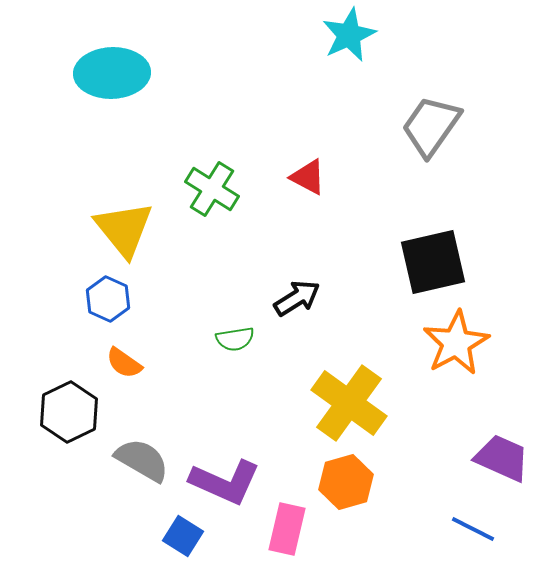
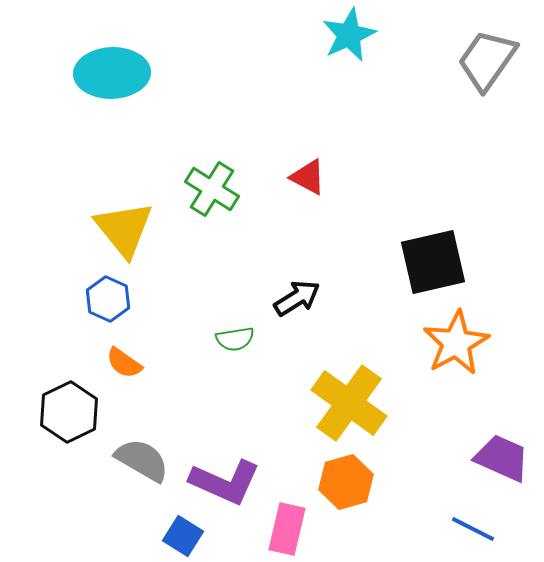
gray trapezoid: moved 56 px right, 66 px up
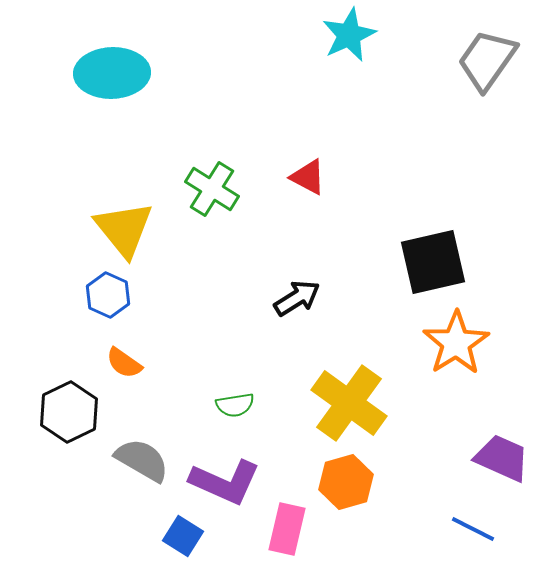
blue hexagon: moved 4 px up
green semicircle: moved 66 px down
orange star: rotated 4 degrees counterclockwise
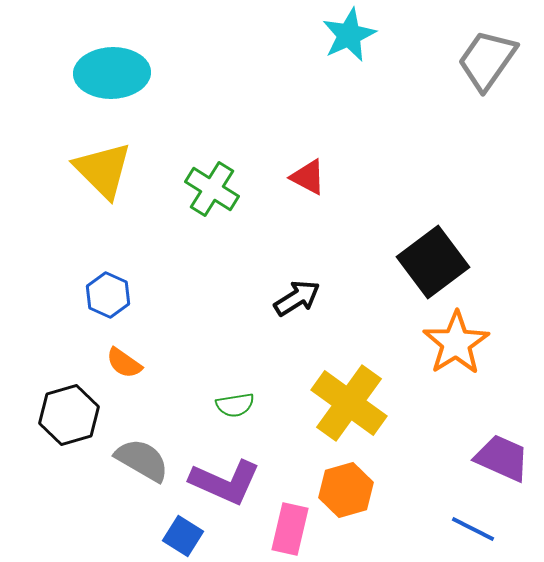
yellow triangle: moved 21 px left, 59 px up; rotated 6 degrees counterclockwise
black square: rotated 24 degrees counterclockwise
black hexagon: moved 3 px down; rotated 10 degrees clockwise
orange hexagon: moved 8 px down
pink rectangle: moved 3 px right
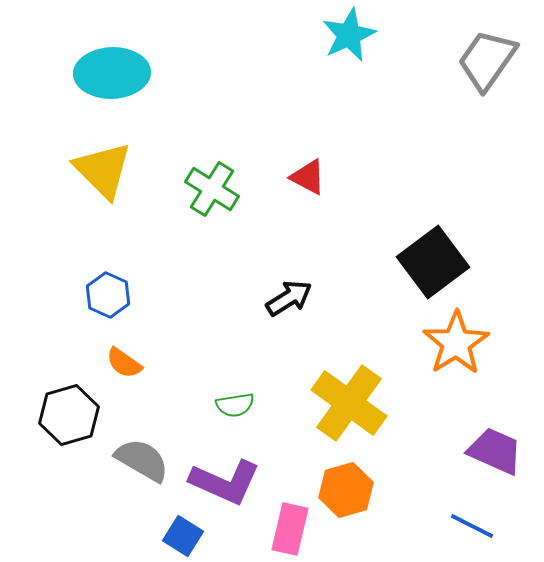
black arrow: moved 8 px left
purple trapezoid: moved 7 px left, 7 px up
blue line: moved 1 px left, 3 px up
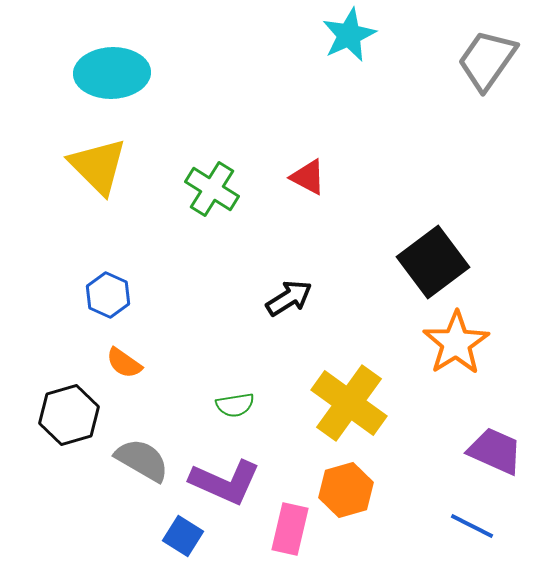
yellow triangle: moved 5 px left, 4 px up
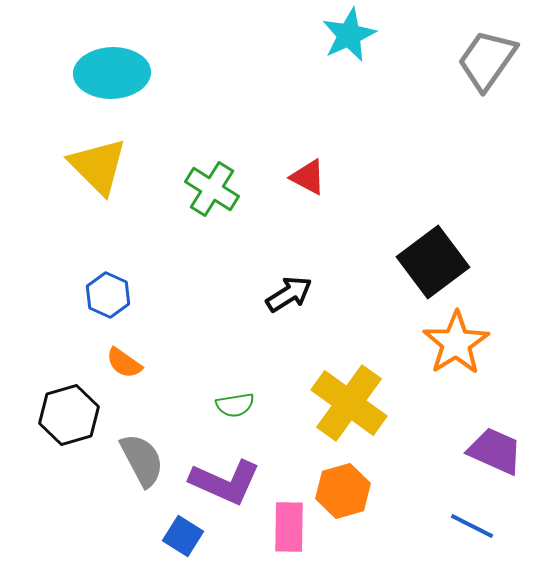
black arrow: moved 4 px up
gray semicircle: rotated 32 degrees clockwise
orange hexagon: moved 3 px left, 1 px down
pink rectangle: moved 1 px left, 2 px up; rotated 12 degrees counterclockwise
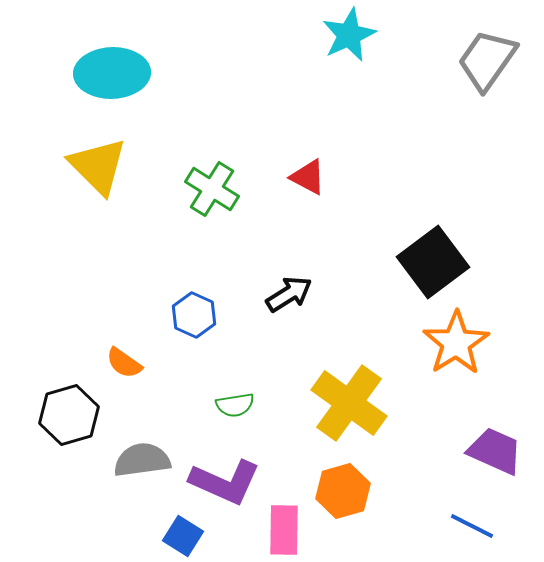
blue hexagon: moved 86 px right, 20 px down
gray semicircle: rotated 70 degrees counterclockwise
pink rectangle: moved 5 px left, 3 px down
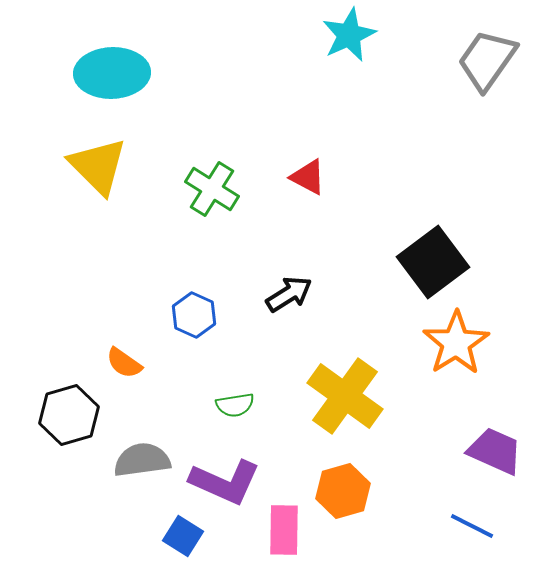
yellow cross: moved 4 px left, 7 px up
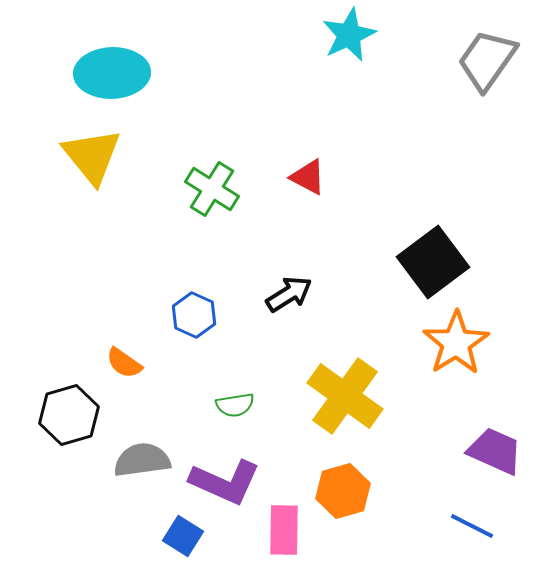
yellow triangle: moved 6 px left, 10 px up; rotated 6 degrees clockwise
